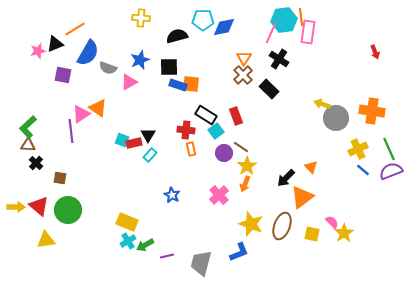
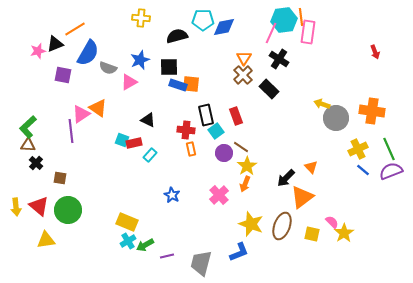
black rectangle at (206, 115): rotated 45 degrees clockwise
black triangle at (148, 135): moved 15 px up; rotated 35 degrees counterclockwise
yellow arrow at (16, 207): rotated 84 degrees clockwise
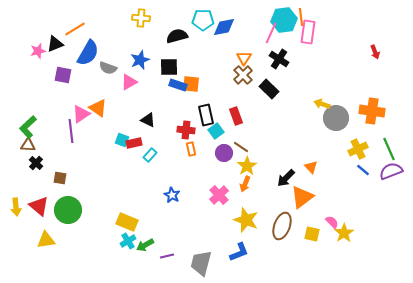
yellow star at (251, 224): moved 5 px left, 4 px up
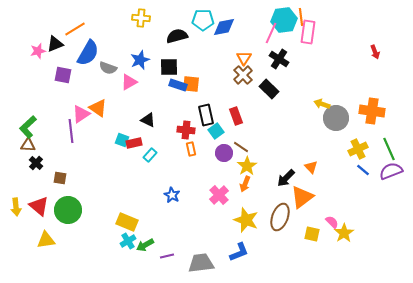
brown ellipse at (282, 226): moved 2 px left, 9 px up
gray trapezoid at (201, 263): rotated 68 degrees clockwise
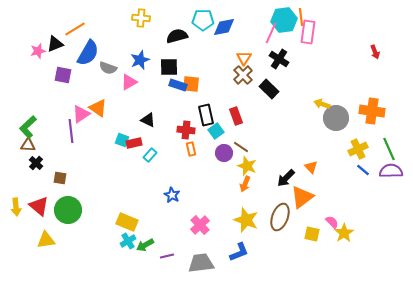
yellow star at (247, 166): rotated 18 degrees counterclockwise
purple semicircle at (391, 171): rotated 20 degrees clockwise
pink cross at (219, 195): moved 19 px left, 30 px down
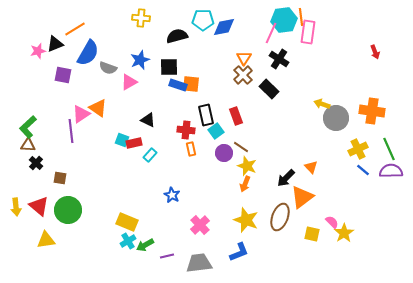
gray trapezoid at (201, 263): moved 2 px left
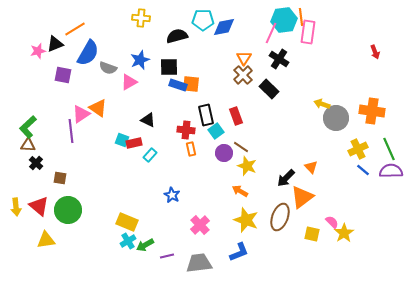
orange arrow at (245, 184): moved 5 px left, 7 px down; rotated 98 degrees clockwise
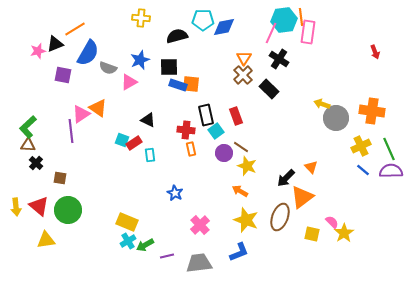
red rectangle at (134, 143): rotated 21 degrees counterclockwise
yellow cross at (358, 149): moved 3 px right, 3 px up
cyan rectangle at (150, 155): rotated 48 degrees counterclockwise
blue star at (172, 195): moved 3 px right, 2 px up
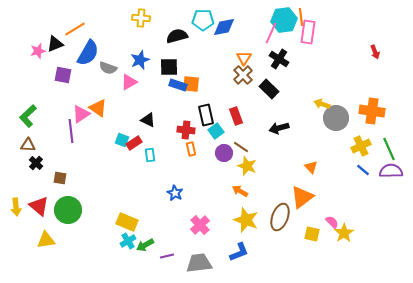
green L-shape at (28, 127): moved 11 px up
black arrow at (286, 178): moved 7 px left, 50 px up; rotated 30 degrees clockwise
